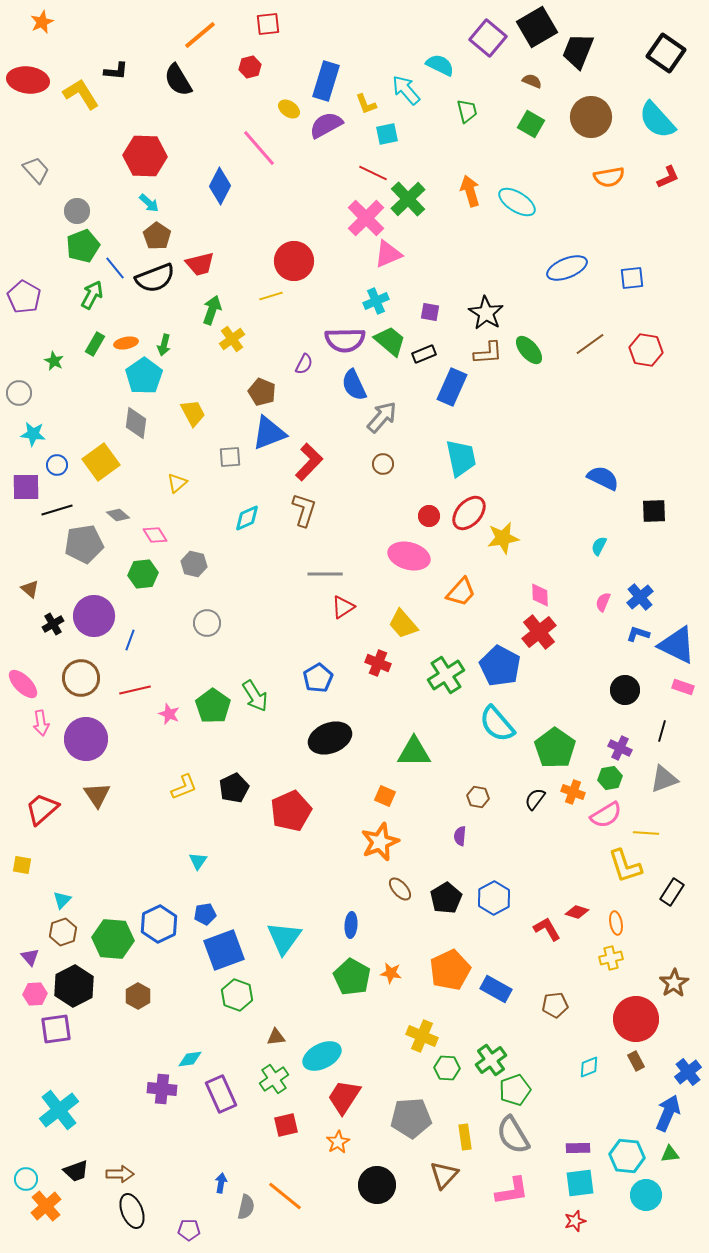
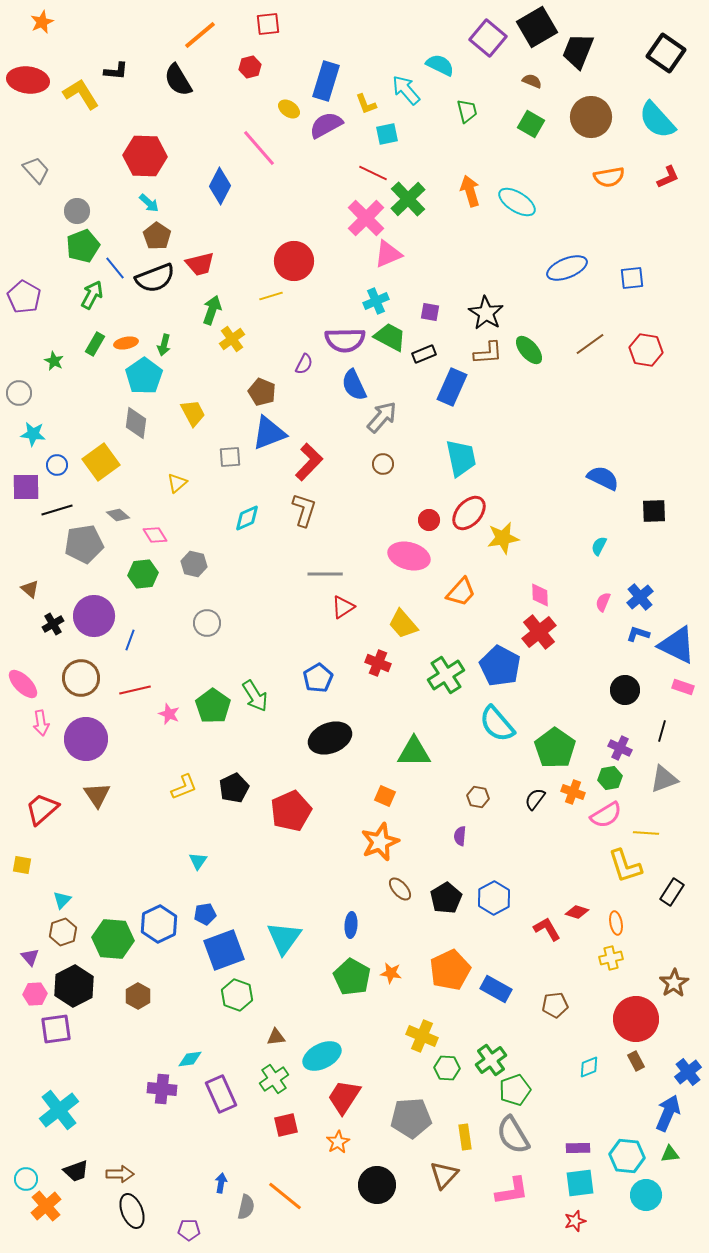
green trapezoid at (390, 341): moved 4 px up; rotated 12 degrees counterclockwise
red circle at (429, 516): moved 4 px down
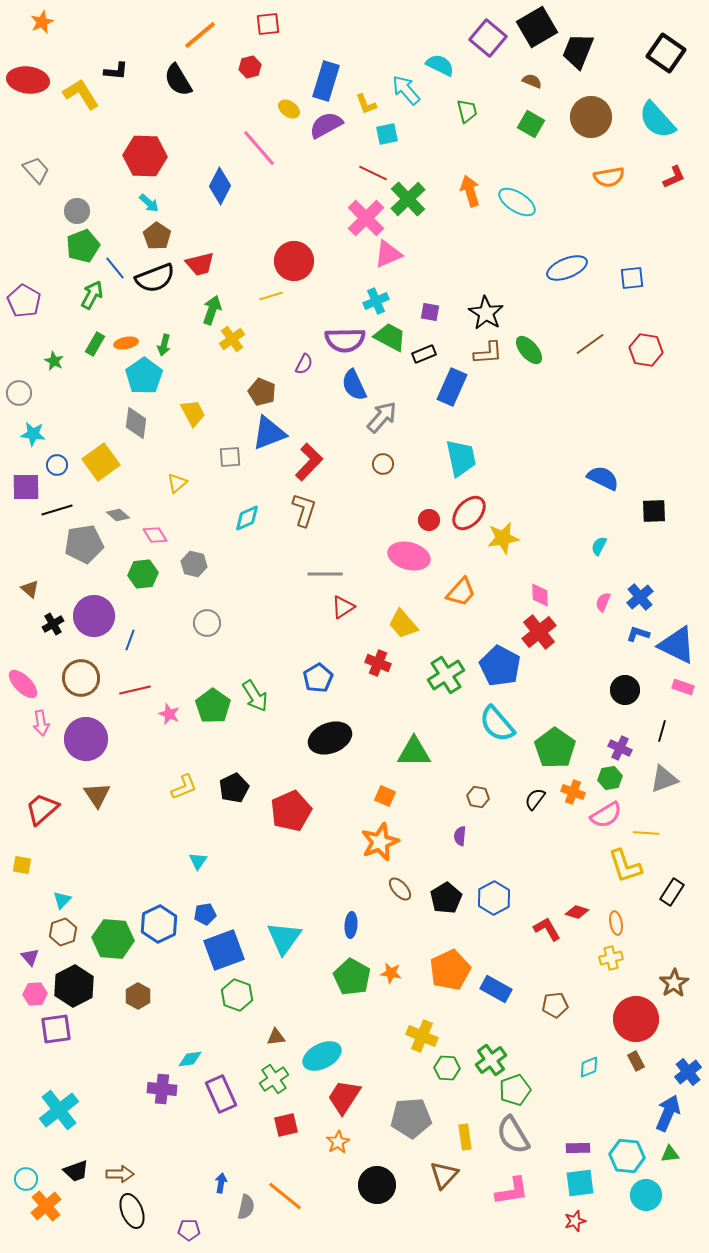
red L-shape at (668, 177): moved 6 px right
purple pentagon at (24, 297): moved 4 px down
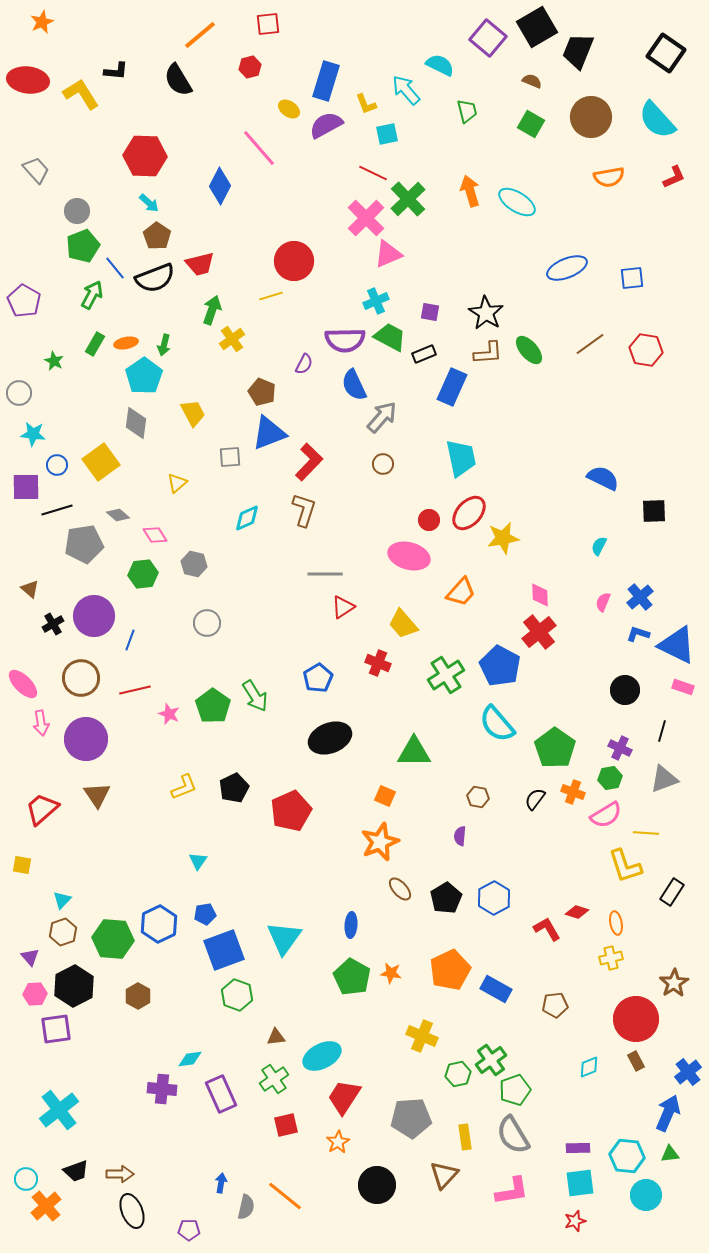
green hexagon at (447, 1068): moved 11 px right, 6 px down; rotated 15 degrees counterclockwise
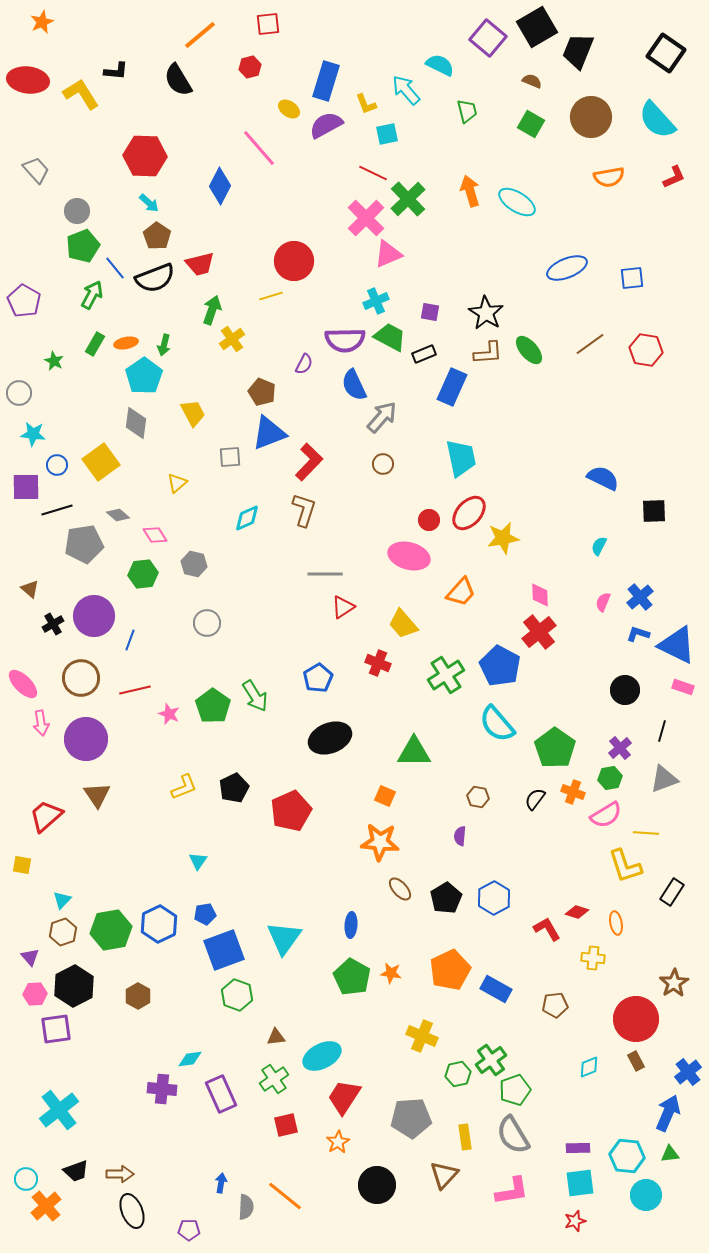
purple cross at (620, 748): rotated 25 degrees clockwise
red trapezoid at (42, 809): moved 4 px right, 7 px down
orange star at (380, 842): rotated 27 degrees clockwise
green hexagon at (113, 939): moved 2 px left, 9 px up; rotated 15 degrees counterclockwise
yellow cross at (611, 958): moved 18 px left; rotated 20 degrees clockwise
gray semicircle at (246, 1207): rotated 10 degrees counterclockwise
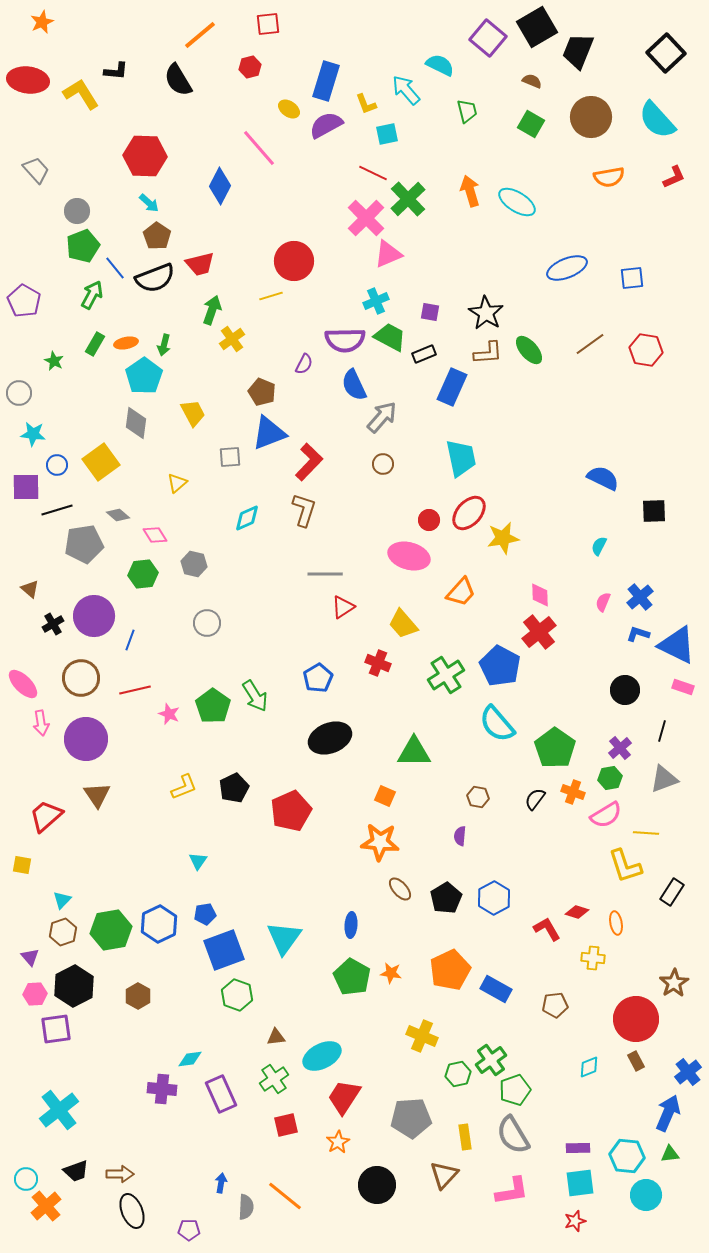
black square at (666, 53): rotated 12 degrees clockwise
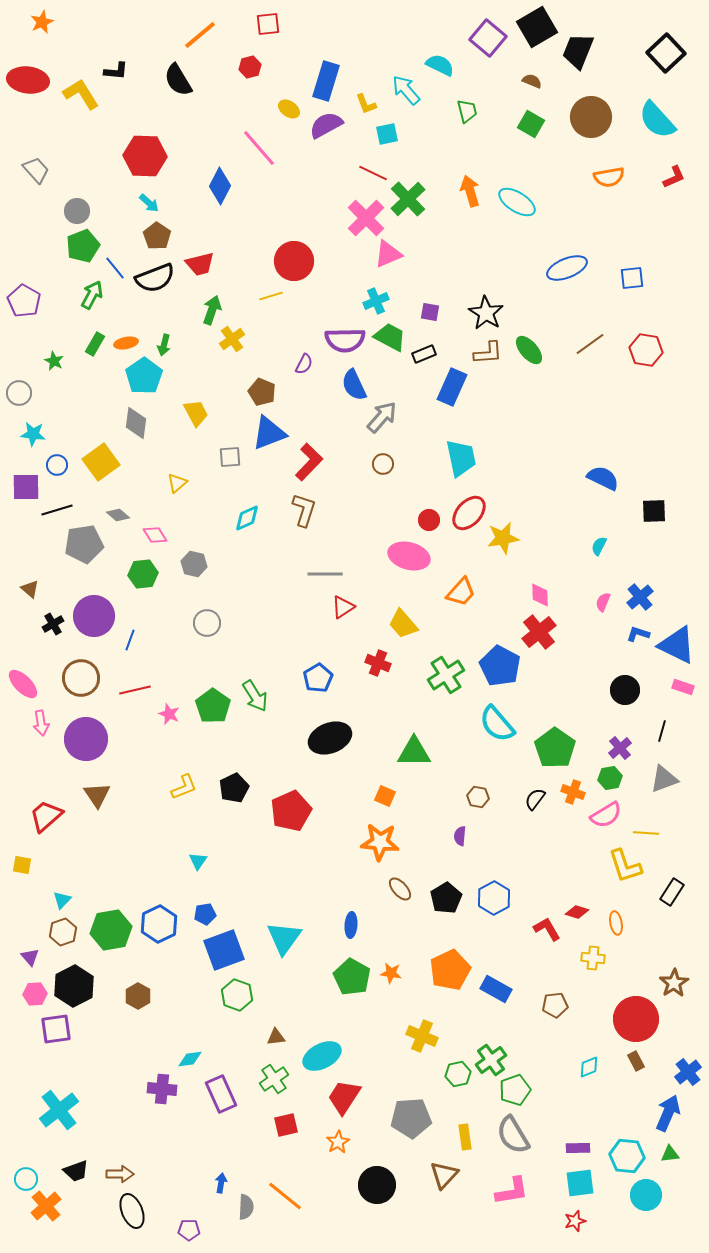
yellow trapezoid at (193, 413): moved 3 px right
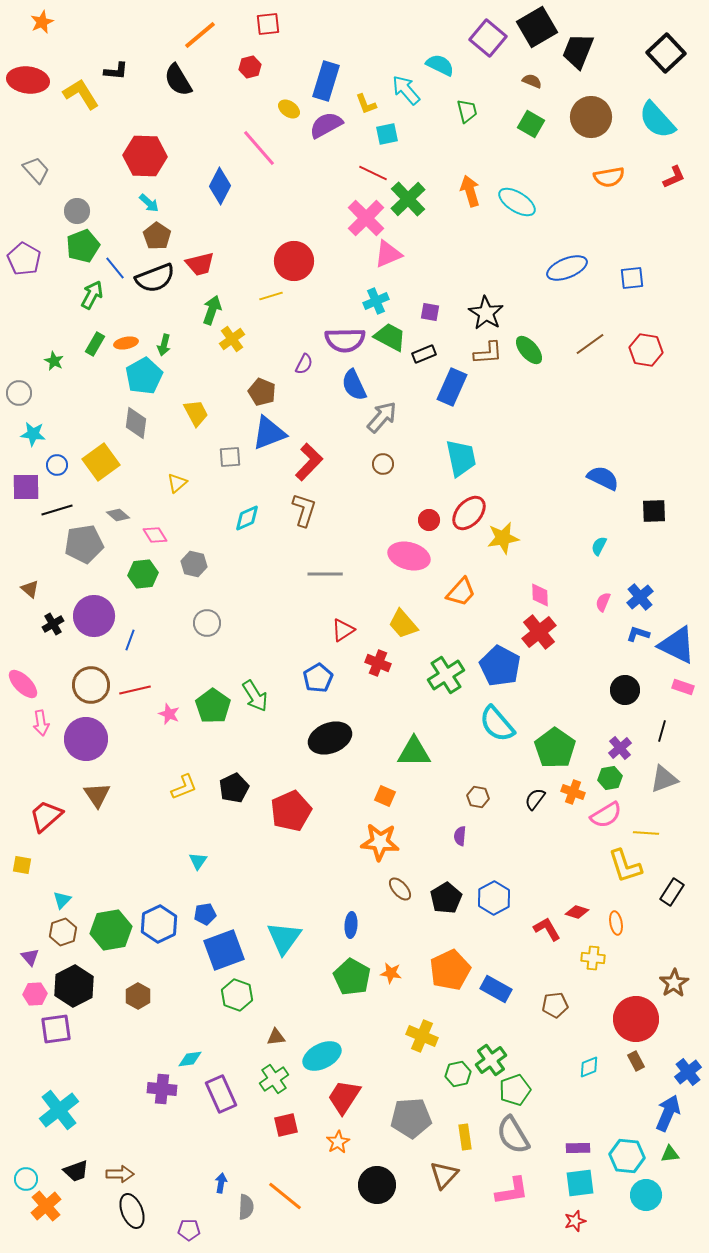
purple pentagon at (24, 301): moved 42 px up
cyan pentagon at (144, 376): rotated 6 degrees clockwise
red triangle at (343, 607): moved 23 px down
brown circle at (81, 678): moved 10 px right, 7 px down
